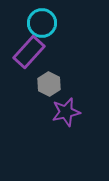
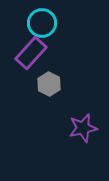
purple rectangle: moved 2 px right, 1 px down
purple star: moved 17 px right, 16 px down
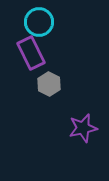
cyan circle: moved 3 px left, 1 px up
purple rectangle: rotated 68 degrees counterclockwise
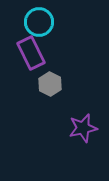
gray hexagon: moved 1 px right
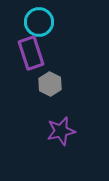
purple rectangle: rotated 8 degrees clockwise
purple star: moved 22 px left, 3 px down
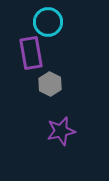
cyan circle: moved 9 px right
purple rectangle: rotated 8 degrees clockwise
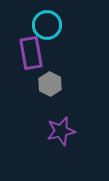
cyan circle: moved 1 px left, 3 px down
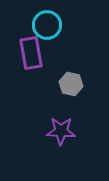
gray hexagon: moved 21 px right; rotated 15 degrees counterclockwise
purple star: rotated 16 degrees clockwise
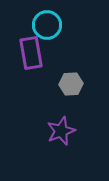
gray hexagon: rotated 15 degrees counterclockwise
purple star: rotated 24 degrees counterclockwise
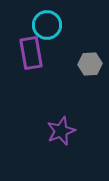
gray hexagon: moved 19 px right, 20 px up
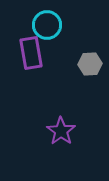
purple star: rotated 16 degrees counterclockwise
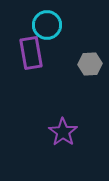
purple star: moved 2 px right, 1 px down
